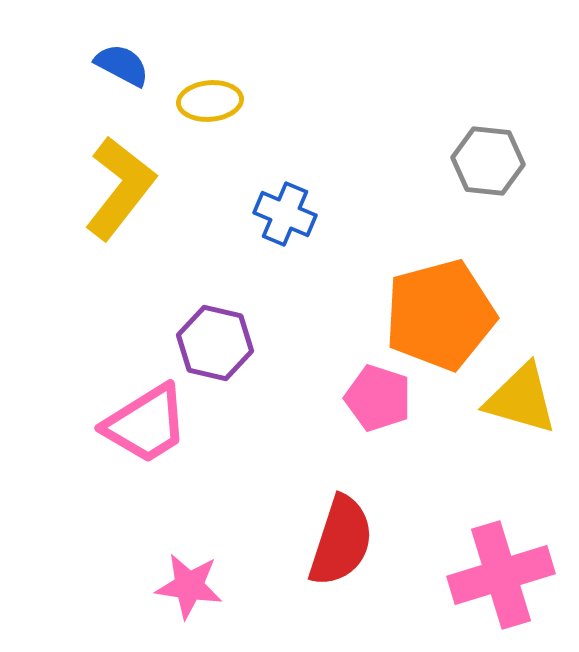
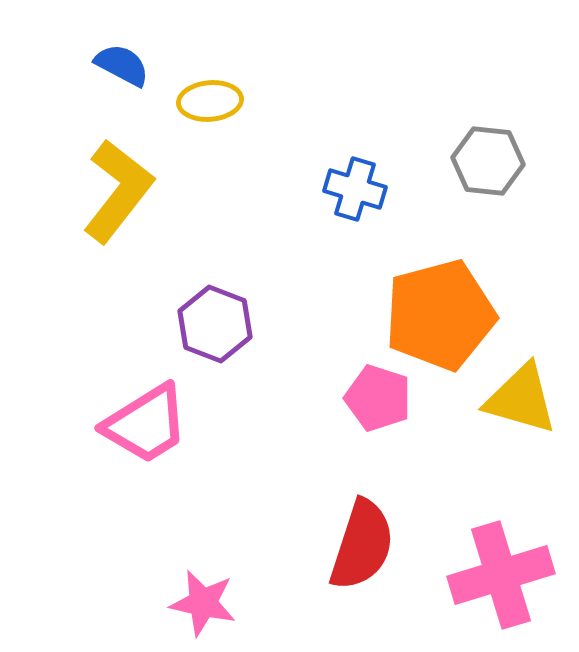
yellow L-shape: moved 2 px left, 3 px down
blue cross: moved 70 px right, 25 px up; rotated 6 degrees counterclockwise
purple hexagon: moved 19 px up; rotated 8 degrees clockwise
red semicircle: moved 21 px right, 4 px down
pink star: moved 14 px right, 17 px down; rotated 4 degrees clockwise
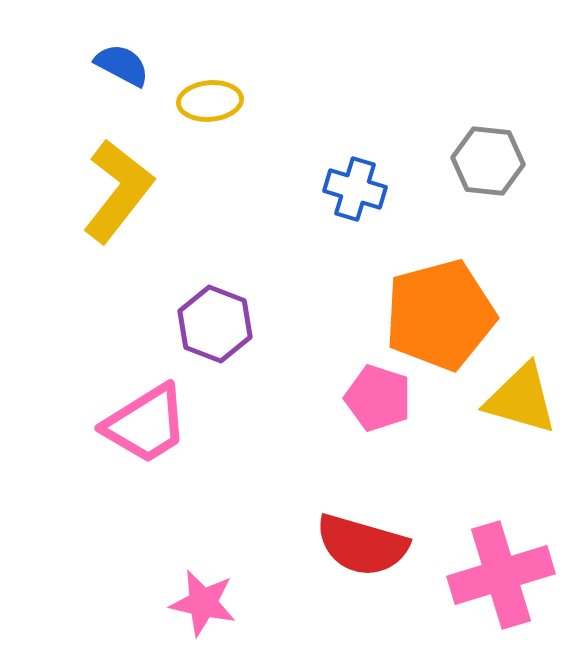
red semicircle: rotated 88 degrees clockwise
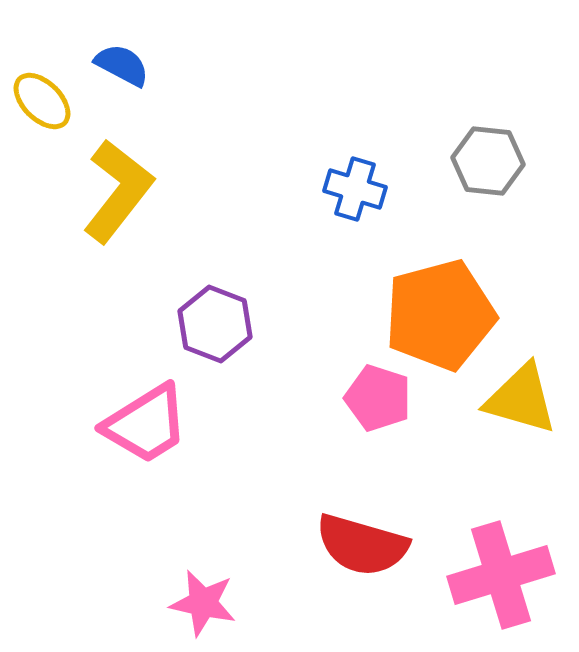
yellow ellipse: moved 168 px left; rotated 50 degrees clockwise
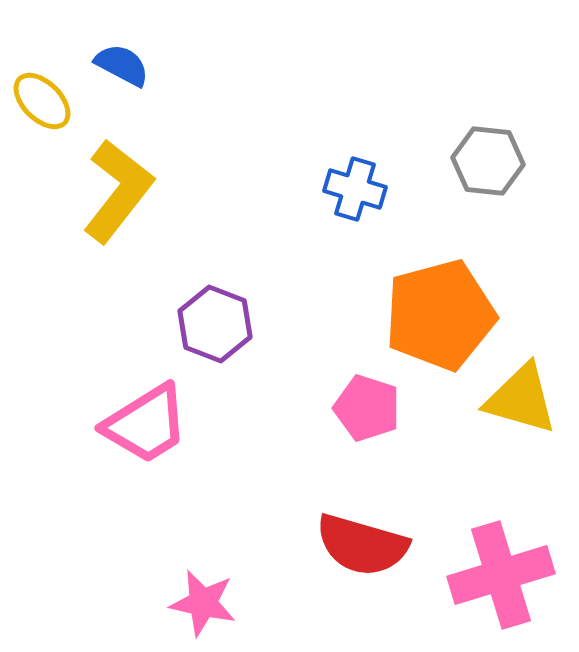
pink pentagon: moved 11 px left, 10 px down
